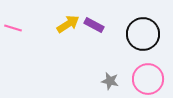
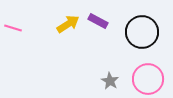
purple rectangle: moved 4 px right, 4 px up
black circle: moved 1 px left, 2 px up
gray star: rotated 18 degrees clockwise
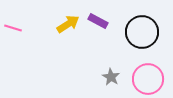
gray star: moved 1 px right, 4 px up
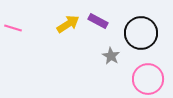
black circle: moved 1 px left, 1 px down
gray star: moved 21 px up
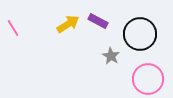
pink line: rotated 42 degrees clockwise
black circle: moved 1 px left, 1 px down
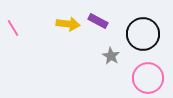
yellow arrow: rotated 40 degrees clockwise
black circle: moved 3 px right
pink circle: moved 1 px up
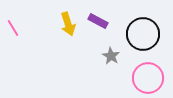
yellow arrow: rotated 65 degrees clockwise
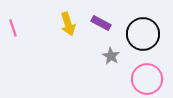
purple rectangle: moved 3 px right, 2 px down
pink line: rotated 12 degrees clockwise
pink circle: moved 1 px left, 1 px down
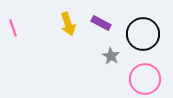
pink circle: moved 2 px left
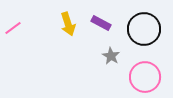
pink line: rotated 72 degrees clockwise
black circle: moved 1 px right, 5 px up
pink circle: moved 2 px up
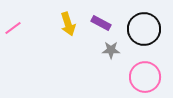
gray star: moved 6 px up; rotated 30 degrees counterclockwise
